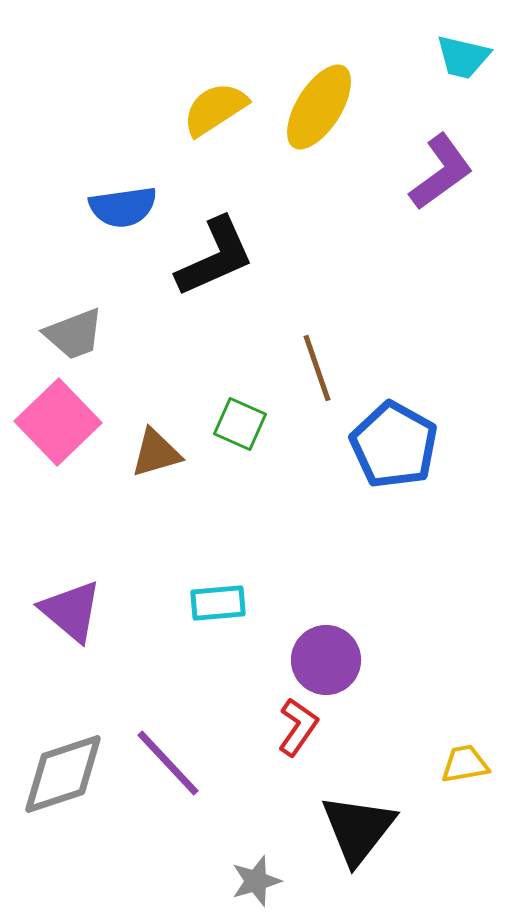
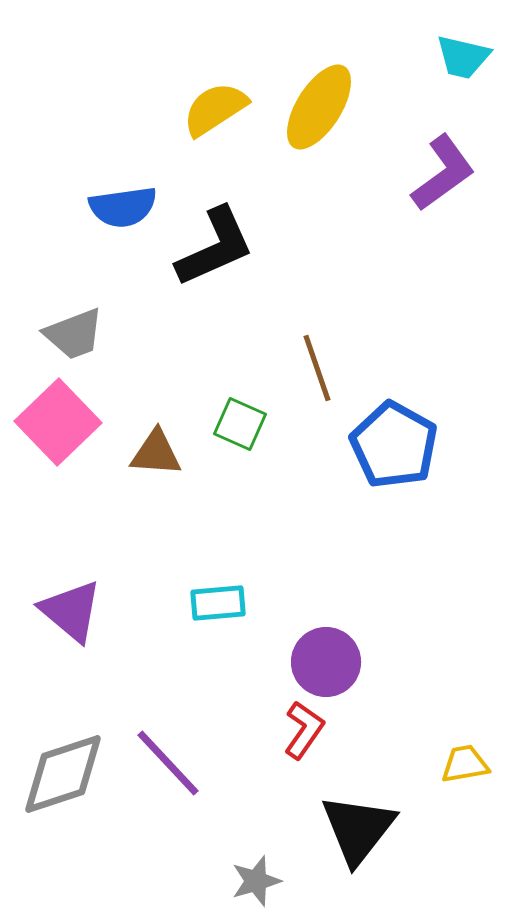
purple L-shape: moved 2 px right, 1 px down
black L-shape: moved 10 px up
brown triangle: rotated 20 degrees clockwise
purple circle: moved 2 px down
red L-shape: moved 6 px right, 3 px down
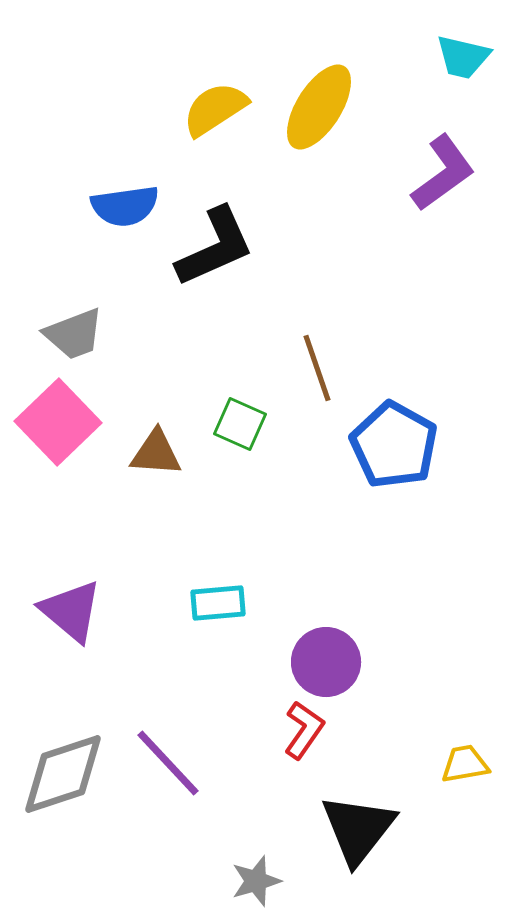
blue semicircle: moved 2 px right, 1 px up
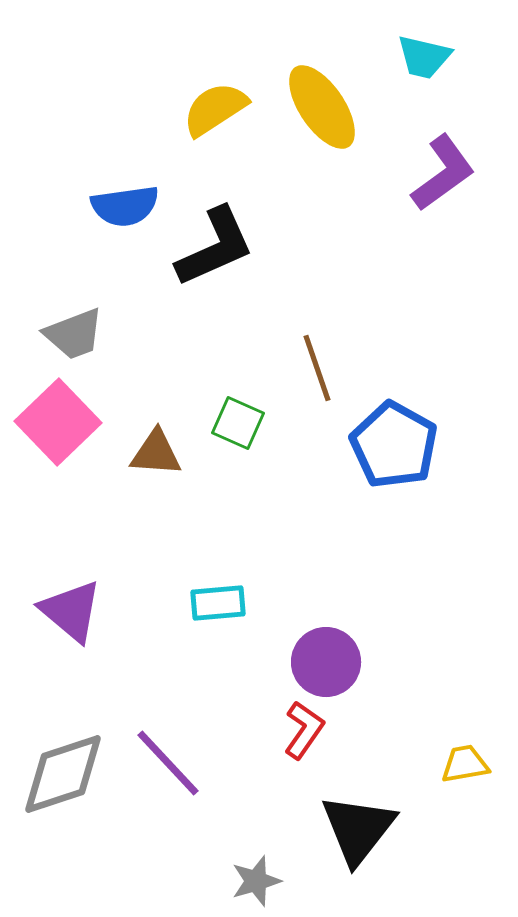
cyan trapezoid: moved 39 px left
yellow ellipse: moved 3 px right; rotated 66 degrees counterclockwise
green square: moved 2 px left, 1 px up
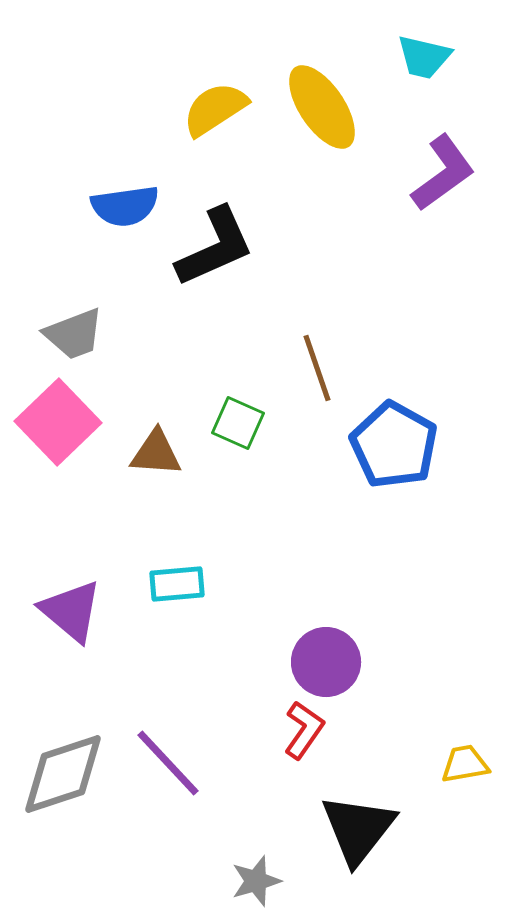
cyan rectangle: moved 41 px left, 19 px up
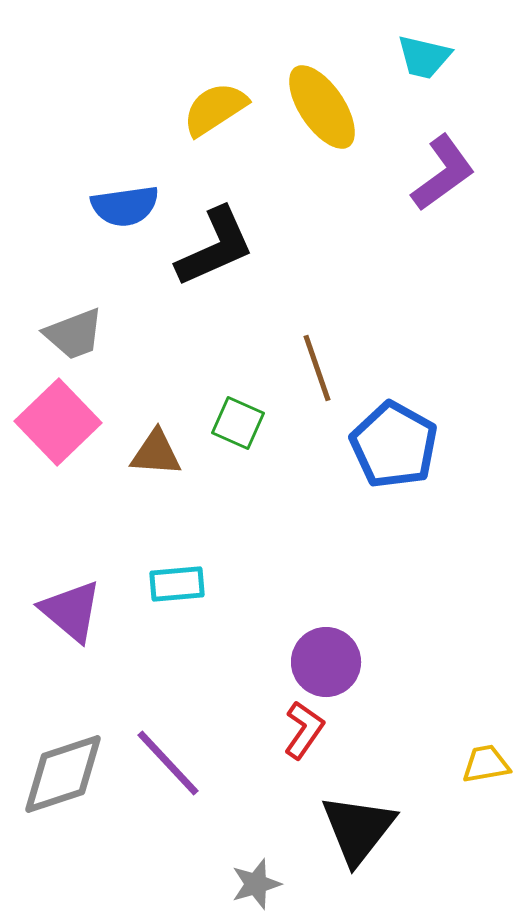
yellow trapezoid: moved 21 px right
gray star: moved 3 px down
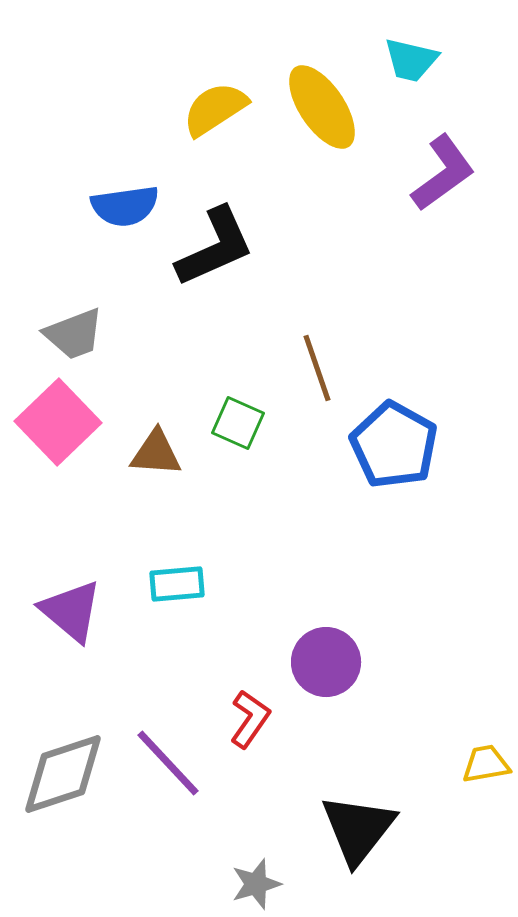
cyan trapezoid: moved 13 px left, 3 px down
red L-shape: moved 54 px left, 11 px up
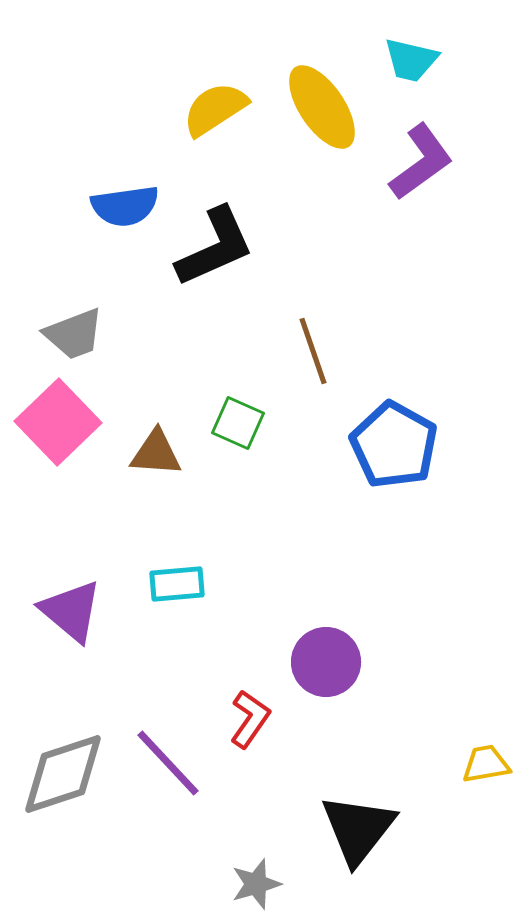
purple L-shape: moved 22 px left, 11 px up
brown line: moved 4 px left, 17 px up
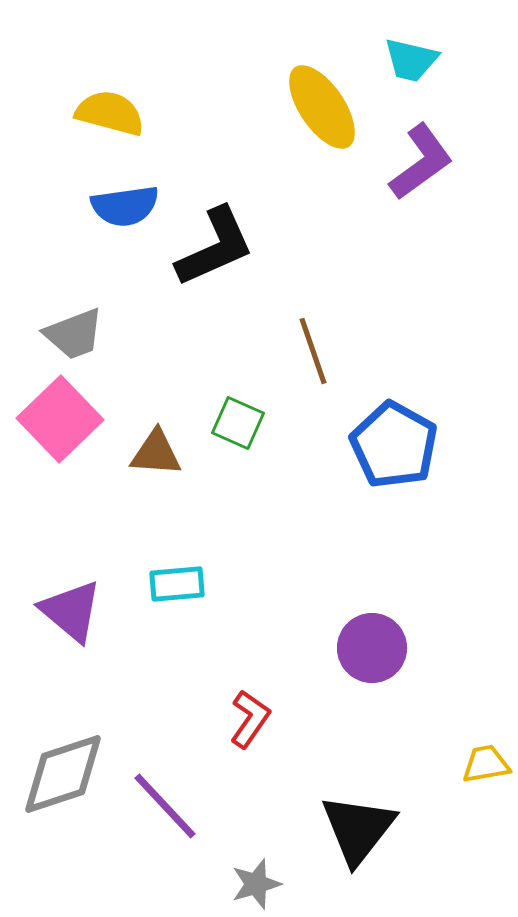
yellow semicircle: moved 105 px left, 4 px down; rotated 48 degrees clockwise
pink square: moved 2 px right, 3 px up
purple circle: moved 46 px right, 14 px up
purple line: moved 3 px left, 43 px down
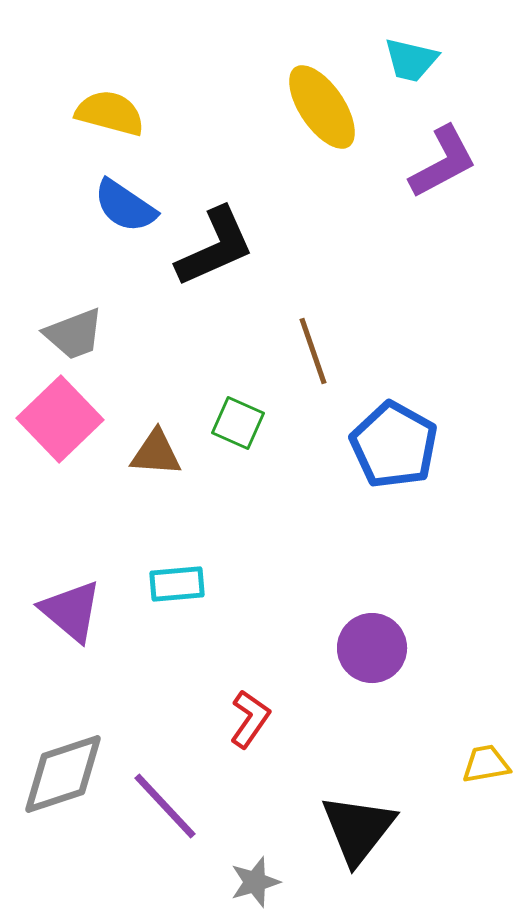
purple L-shape: moved 22 px right; rotated 8 degrees clockwise
blue semicircle: rotated 42 degrees clockwise
gray star: moved 1 px left, 2 px up
